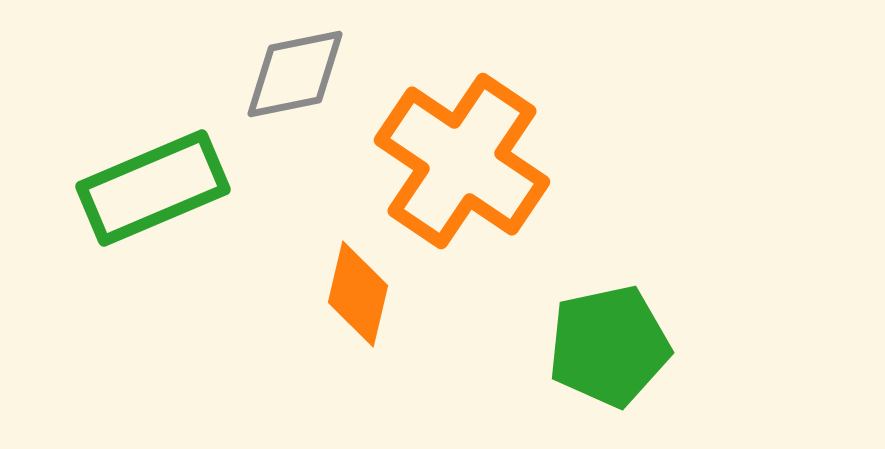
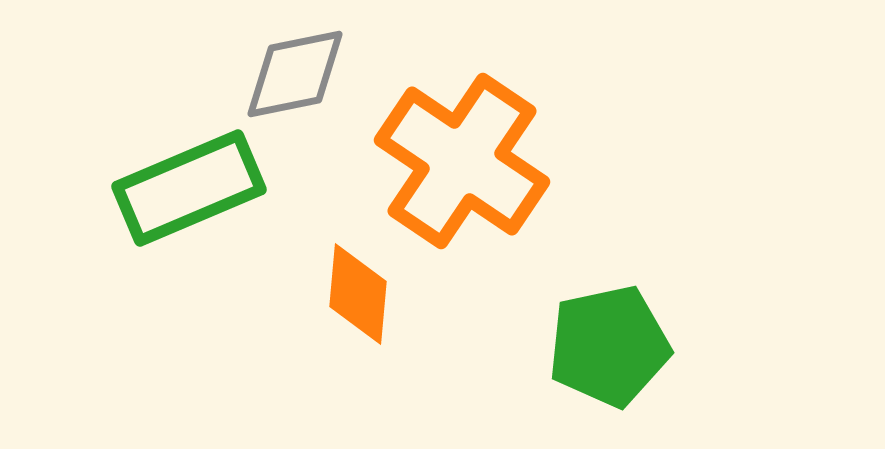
green rectangle: moved 36 px right
orange diamond: rotated 8 degrees counterclockwise
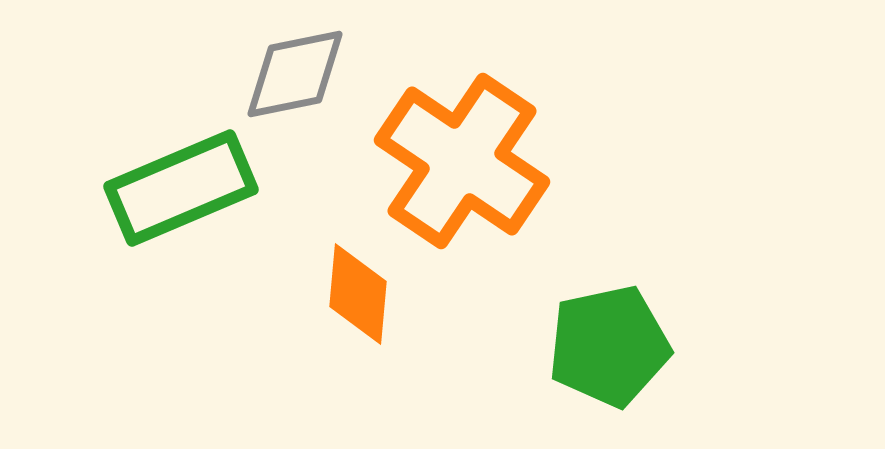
green rectangle: moved 8 px left
